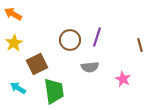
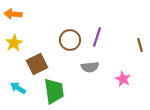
orange arrow: rotated 24 degrees counterclockwise
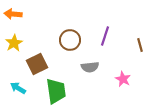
purple line: moved 8 px right, 1 px up
green trapezoid: moved 2 px right
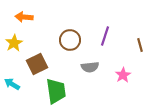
orange arrow: moved 11 px right, 3 px down
pink star: moved 4 px up; rotated 14 degrees clockwise
cyan arrow: moved 6 px left, 4 px up
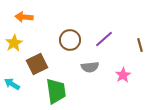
purple line: moved 1 px left, 3 px down; rotated 30 degrees clockwise
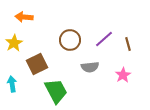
brown line: moved 12 px left, 1 px up
cyan arrow: rotated 49 degrees clockwise
green trapezoid: rotated 20 degrees counterclockwise
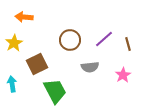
green trapezoid: moved 1 px left
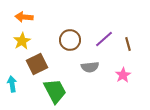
yellow star: moved 8 px right, 2 px up
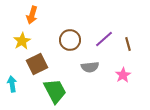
orange arrow: moved 8 px right, 2 px up; rotated 78 degrees counterclockwise
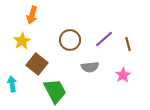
brown square: rotated 25 degrees counterclockwise
